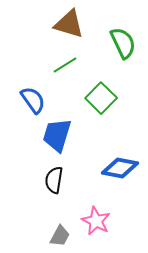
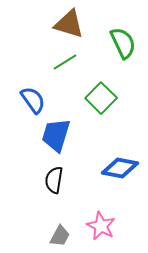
green line: moved 3 px up
blue trapezoid: moved 1 px left
pink star: moved 5 px right, 5 px down
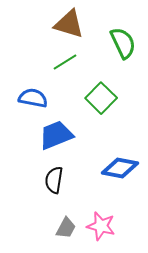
blue semicircle: moved 2 px up; rotated 44 degrees counterclockwise
blue trapezoid: rotated 51 degrees clockwise
pink star: rotated 12 degrees counterclockwise
gray trapezoid: moved 6 px right, 8 px up
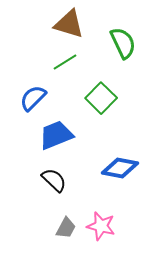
blue semicircle: rotated 56 degrees counterclockwise
black semicircle: rotated 124 degrees clockwise
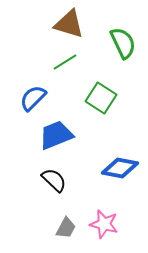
green square: rotated 12 degrees counterclockwise
pink star: moved 3 px right, 2 px up
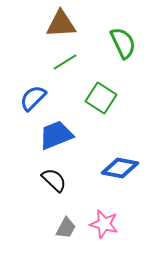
brown triangle: moved 8 px left; rotated 20 degrees counterclockwise
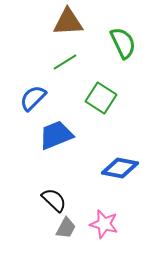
brown triangle: moved 7 px right, 2 px up
black semicircle: moved 20 px down
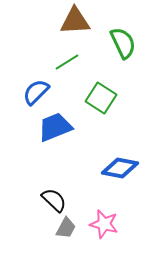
brown triangle: moved 7 px right, 1 px up
green line: moved 2 px right
blue semicircle: moved 3 px right, 6 px up
blue trapezoid: moved 1 px left, 8 px up
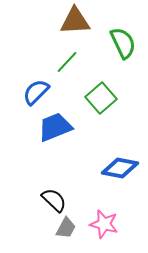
green line: rotated 15 degrees counterclockwise
green square: rotated 16 degrees clockwise
